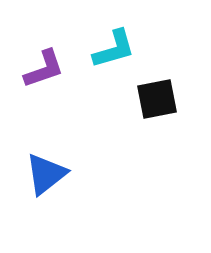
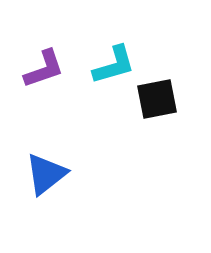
cyan L-shape: moved 16 px down
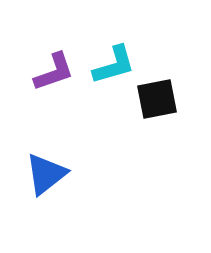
purple L-shape: moved 10 px right, 3 px down
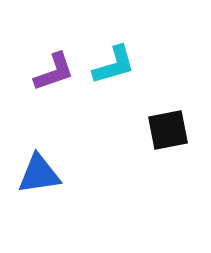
black square: moved 11 px right, 31 px down
blue triangle: moved 7 px left; rotated 30 degrees clockwise
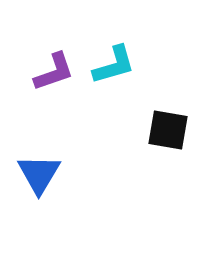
black square: rotated 21 degrees clockwise
blue triangle: rotated 51 degrees counterclockwise
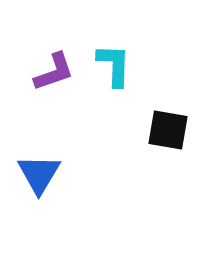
cyan L-shape: rotated 72 degrees counterclockwise
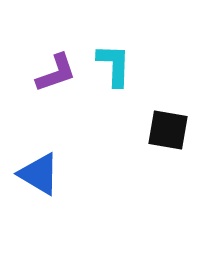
purple L-shape: moved 2 px right, 1 px down
blue triangle: rotated 30 degrees counterclockwise
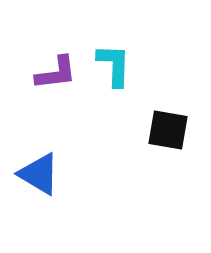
purple L-shape: rotated 12 degrees clockwise
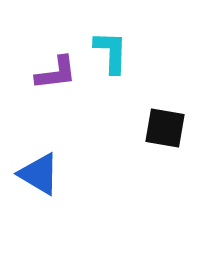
cyan L-shape: moved 3 px left, 13 px up
black square: moved 3 px left, 2 px up
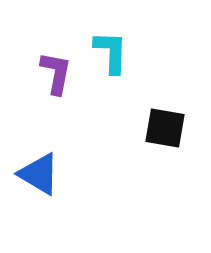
purple L-shape: rotated 72 degrees counterclockwise
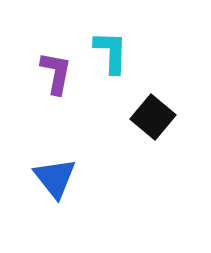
black square: moved 12 px left, 11 px up; rotated 30 degrees clockwise
blue triangle: moved 16 px right, 4 px down; rotated 21 degrees clockwise
